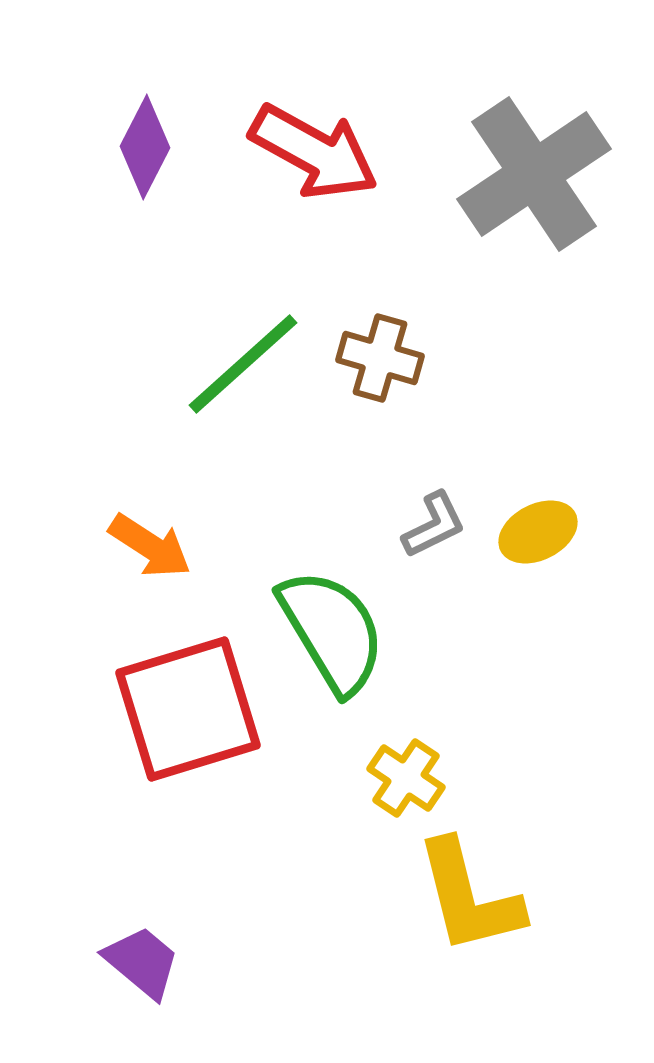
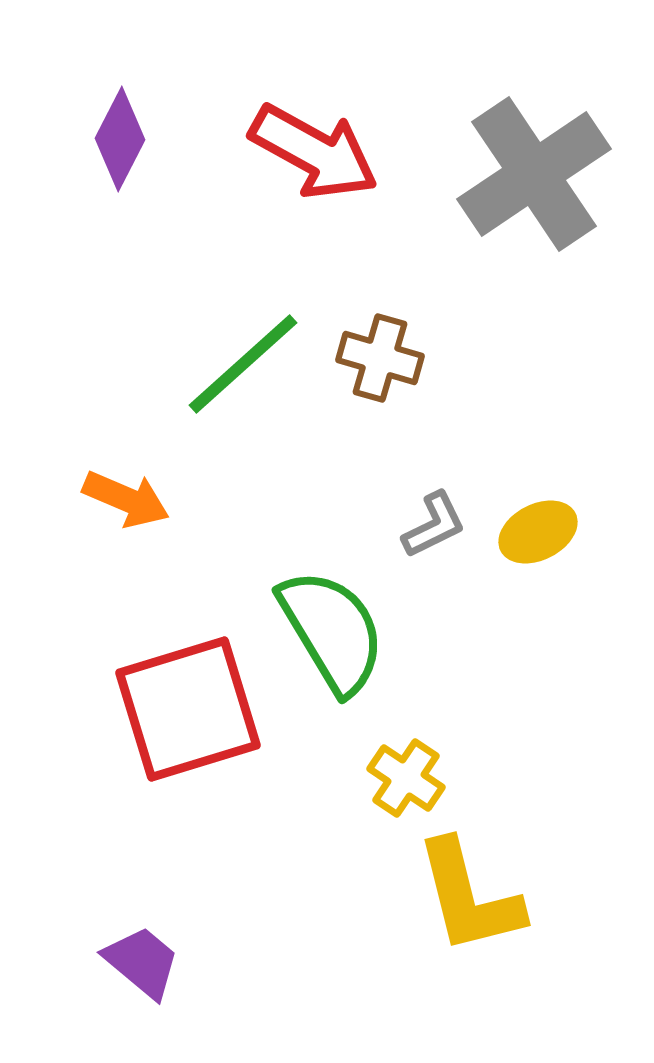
purple diamond: moved 25 px left, 8 px up
orange arrow: moved 24 px left, 47 px up; rotated 10 degrees counterclockwise
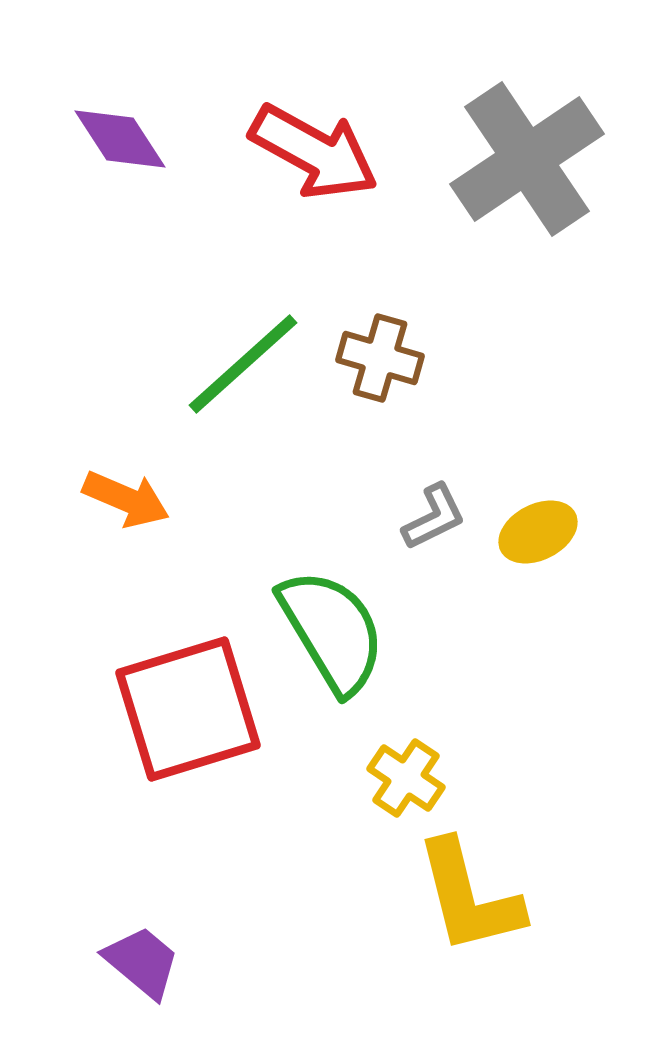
purple diamond: rotated 60 degrees counterclockwise
gray cross: moved 7 px left, 15 px up
gray L-shape: moved 8 px up
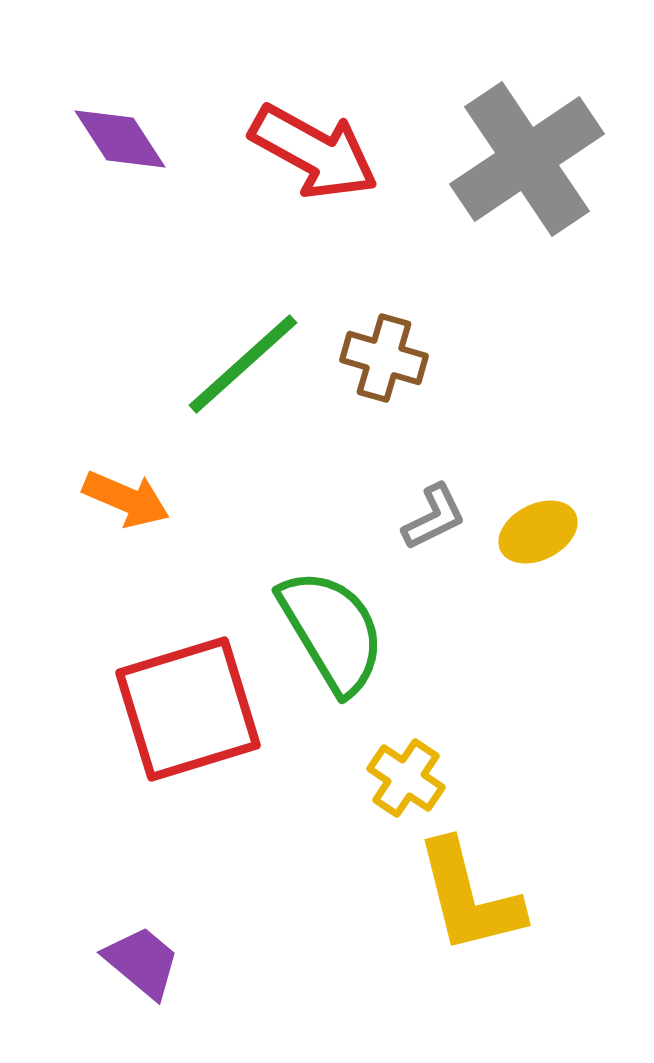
brown cross: moved 4 px right
